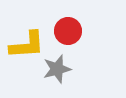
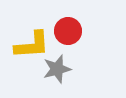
yellow L-shape: moved 5 px right
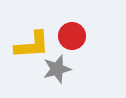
red circle: moved 4 px right, 5 px down
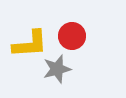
yellow L-shape: moved 2 px left, 1 px up
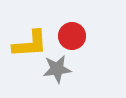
gray star: rotated 8 degrees clockwise
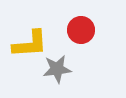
red circle: moved 9 px right, 6 px up
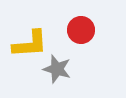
gray star: rotated 24 degrees clockwise
